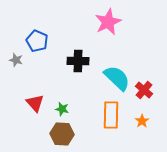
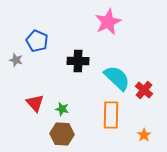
orange star: moved 2 px right, 14 px down
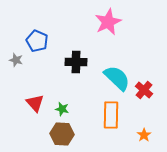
black cross: moved 2 px left, 1 px down
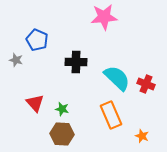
pink star: moved 4 px left, 5 px up; rotated 20 degrees clockwise
blue pentagon: moved 1 px up
red cross: moved 2 px right, 6 px up; rotated 18 degrees counterclockwise
orange rectangle: rotated 24 degrees counterclockwise
orange star: moved 2 px left, 1 px down; rotated 16 degrees counterclockwise
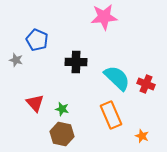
brown hexagon: rotated 10 degrees clockwise
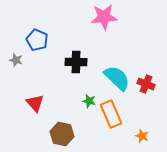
green star: moved 27 px right, 8 px up
orange rectangle: moved 1 px up
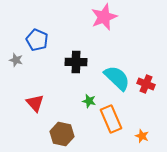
pink star: rotated 16 degrees counterclockwise
orange rectangle: moved 5 px down
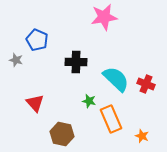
pink star: rotated 12 degrees clockwise
cyan semicircle: moved 1 px left, 1 px down
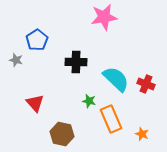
blue pentagon: rotated 15 degrees clockwise
orange star: moved 2 px up
